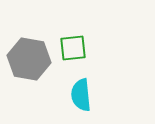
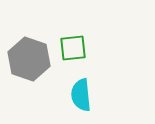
gray hexagon: rotated 9 degrees clockwise
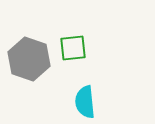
cyan semicircle: moved 4 px right, 7 px down
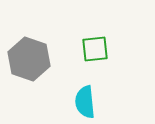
green square: moved 22 px right, 1 px down
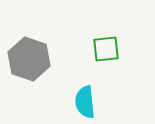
green square: moved 11 px right
